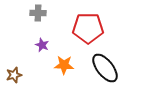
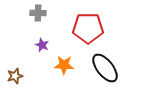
brown star: moved 1 px right, 1 px down
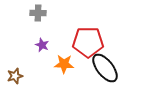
red pentagon: moved 14 px down
orange star: moved 1 px up
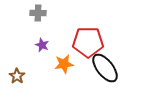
orange star: rotated 12 degrees counterclockwise
brown star: moved 2 px right; rotated 21 degrees counterclockwise
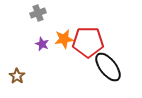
gray cross: rotated 21 degrees counterclockwise
purple star: moved 1 px up
orange star: moved 25 px up
black ellipse: moved 3 px right, 1 px up
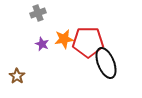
black ellipse: moved 2 px left, 4 px up; rotated 16 degrees clockwise
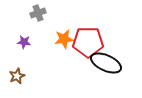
purple star: moved 18 px left, 2 px up; rotated 16 degrees counterclockwise
black ellipse: rotated 44 degrees counterclockwise
brown star: rotated 14 degrees clockwise
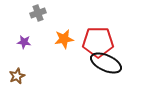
red pentagon: moved 10 px right
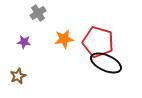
gray cross: rotated 14 degrees counterclockwise
red pentagon: rotated 16 degrees clockwise
brown star: moved 1 px right
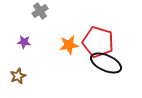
gray cross: moved 2 px right, 2 px up
orange star: moved 5 px right, 6 px down
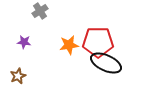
red pentagon: rotated 16 degrees counterclockwise
